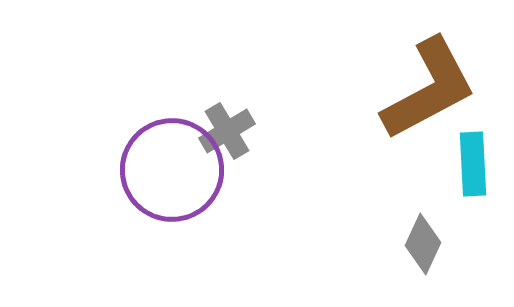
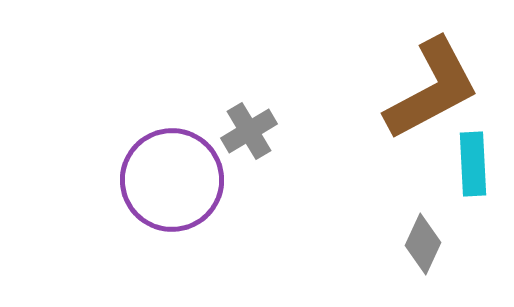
brown L-shape: moved 3 px right
gray cross: moved 22 px right
purple circle: moved 10 px down
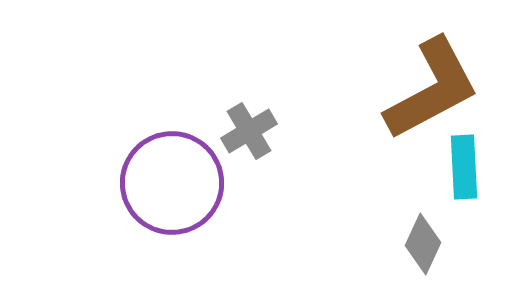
cyan rectangle: moved 9 px left, 3 px down
purple circle: moved 3 px down
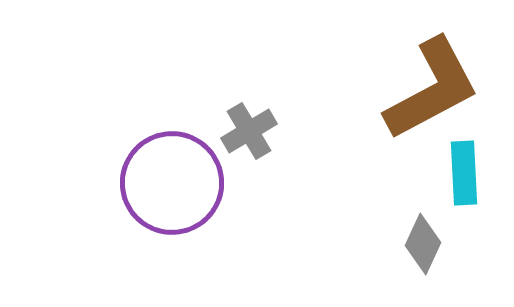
cyan rectangle: moved 6 px down
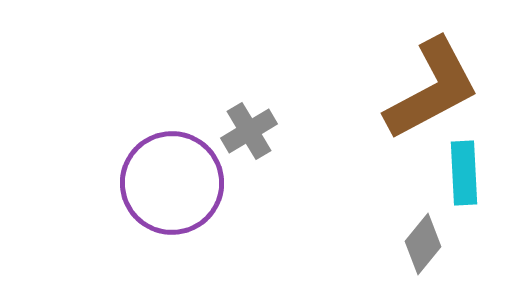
gray diamond: rotated 14 degrees clockwise
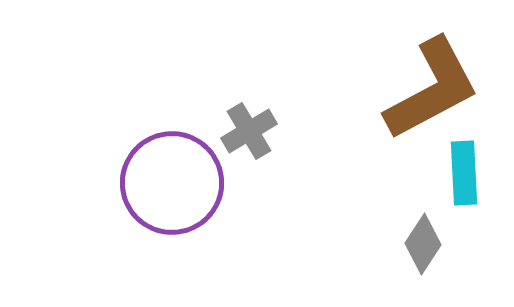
gray diamond: rotated 6 degrees counterclockwise
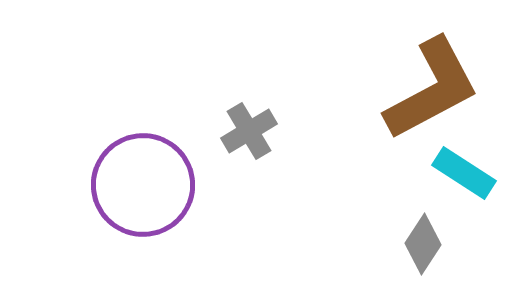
cyan rectangle: rotated 54 degrees counterclockwise
purple circle: moved 29 px left, 2 px down
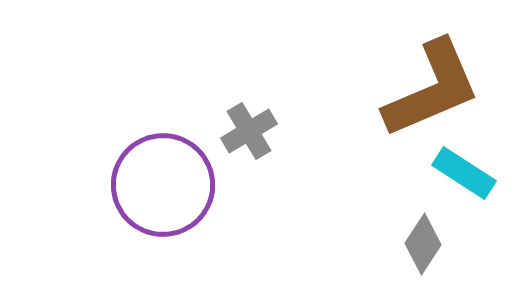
brown L-shape: rotated 5 degrees clockwise
purple circle: moved 20 px right
